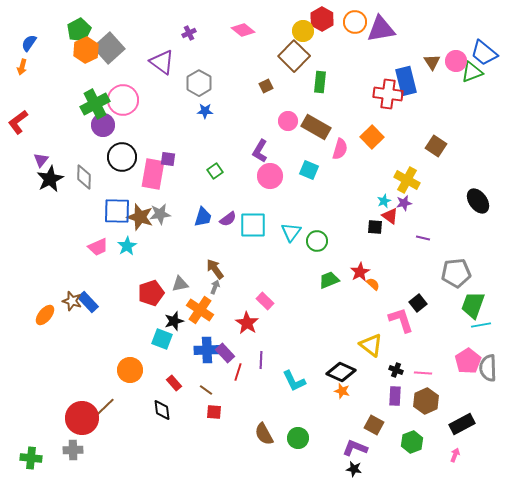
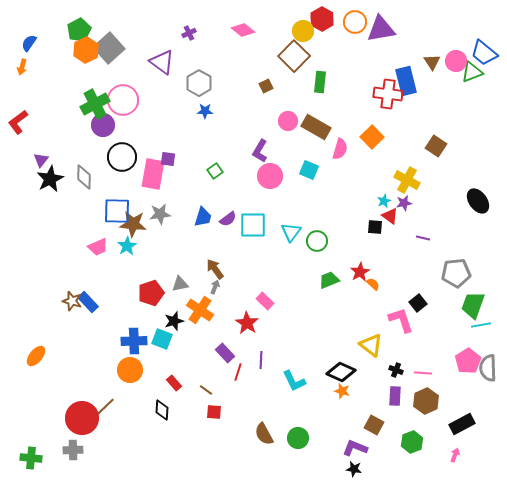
brown star at (140, 217): moved 7 px left, 7 px down; rotated 12 degrees counterclockwise
orange ellipse at (45, 315): moved 9 px left, 41 px down
blue cross at (207, 350): moved 73 px left, 9 px up
black diamond at (162, 410): rotated 10 degrees clockwise
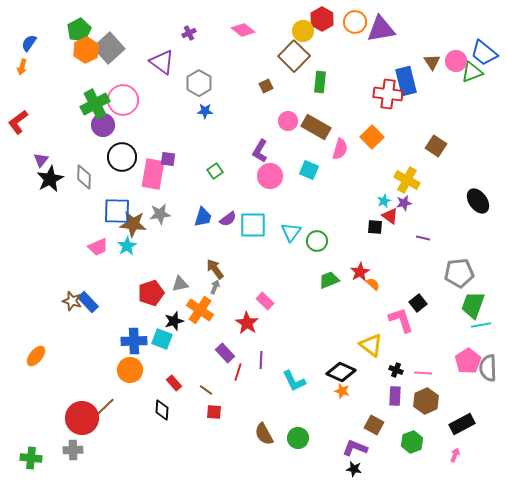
gray pentagon at (456, 273): moved 3 px right
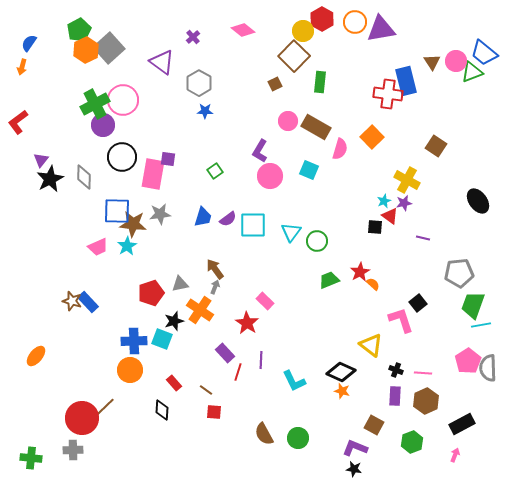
purple cross at (189, 33): moved 4 px right, 4 px down; rotated 16 degrees counterclockwise
brown square at (266, 86): moved 9 px right, 2 px up
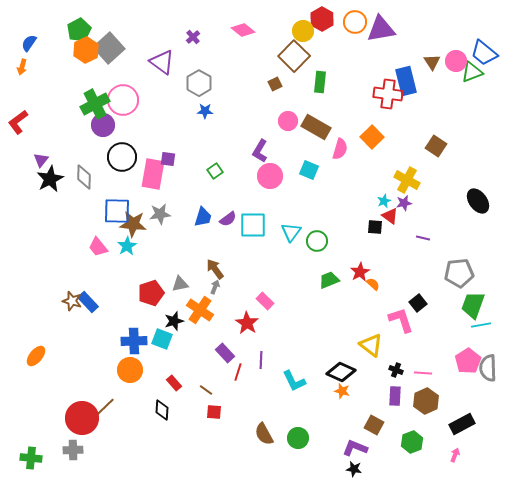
pink trapezoid at (98, 247): rotated 75 degrees clockwise
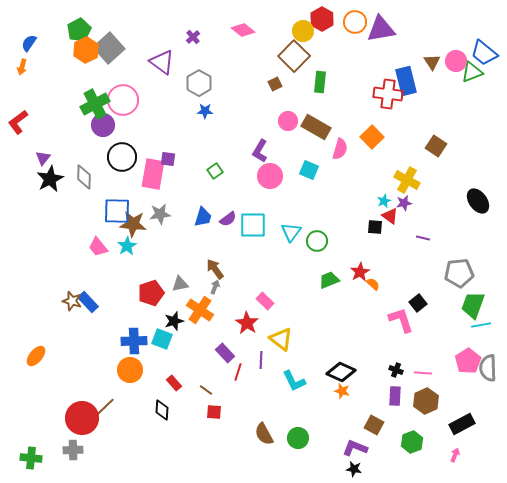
purple triangle at (41, 160): moved 2 px right, 2 px up
yellow triangle at (371, 345): moved 90 px left, 6 px up
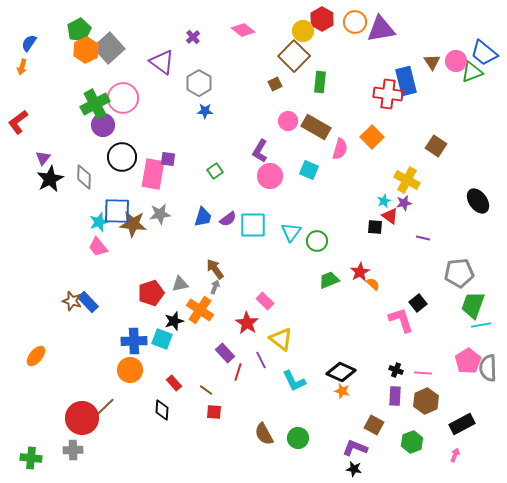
pink circle at (123, 100): moved 2 px up
cyan star at (127, 246): moved 28 px left, 24 px up; rotated 12 degrees clockwise
purple line at (261, 360): rotated 30 degrees counterclockwise
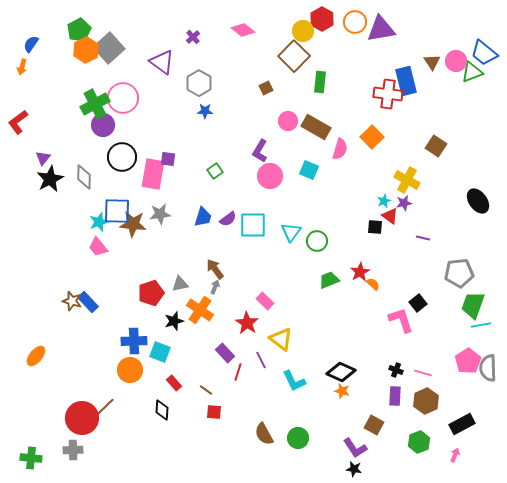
blue semicircle at (29, 43): moved 2 px right, 1 px down
brown square at (275, 84): moved 9 px left, 4 px down
cyan square at (162, 339): moved 2 px left, 13 px down
pink line at (423, 373): rotated 12 degrees clockwise
green hexagon at (412, 442): moved 7 px right
purple L-shape at (355, 448): rotated 145 degrees counterclockwise
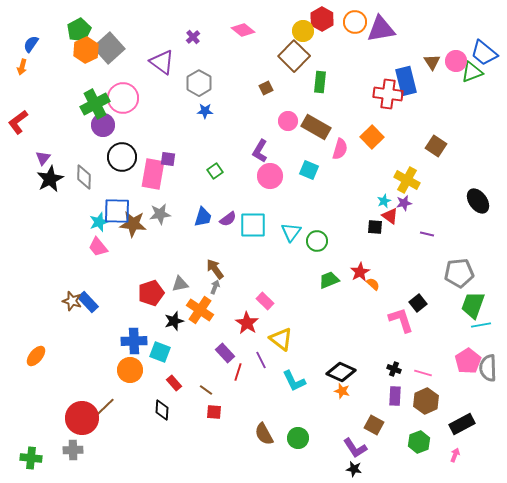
purple line at (423, 238): moved 4 px right, 4 px up
black cross at (396, 370): moved 2 px left, 1 px up
